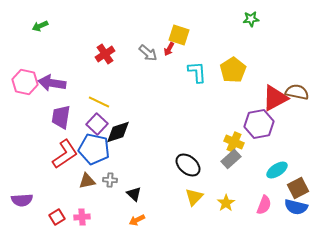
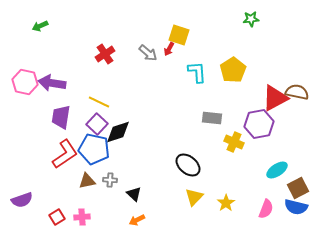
gray rectangle: moved 19 px left, 41 px up; rotated 48 degrees clockwise
purple semicircle: rotated 15 degrees counterclockwise
pink semicircle: moved 2 px right, 4 px down
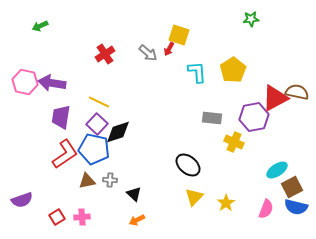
purple hexagon: moved 5 px left, 7 px up
brown square: moved 6 px left, 1 px up
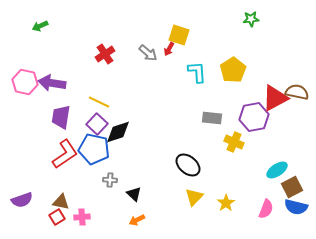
brown triangle: moved 26 px left, 21 px down; rotated 24 degrees clockwise
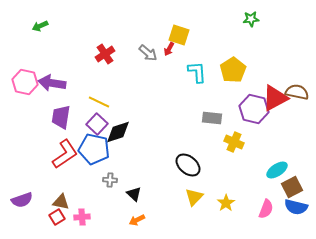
purple hexagon: moved 8 px up; rotated 24 degrees clockwise
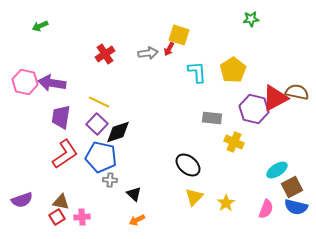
gray arrow: rotated 48 degrees counterclockwise
blue pentagon: moved 7 px right, 8 px down
